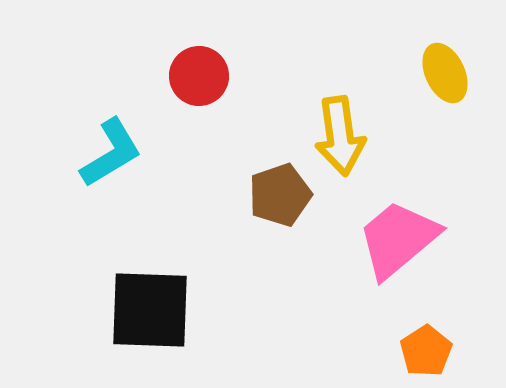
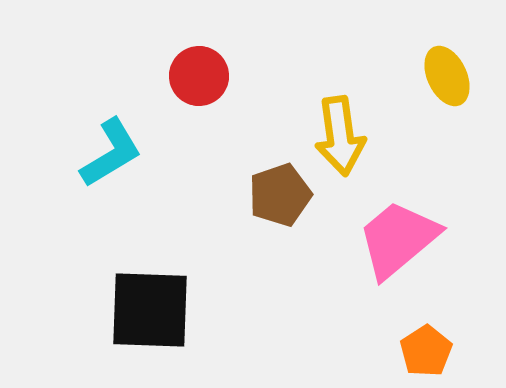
yellow ellipse: moved 2 px right, 3 px down
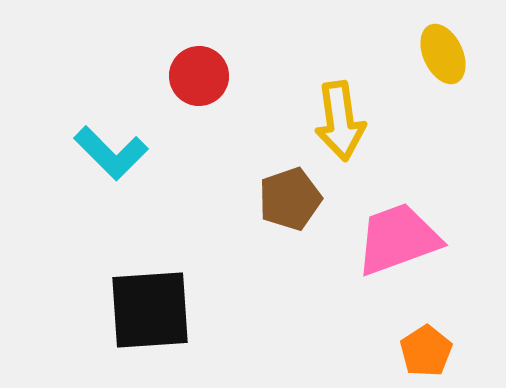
yellow ellipse: moved 4 px left, 22 px up
yellow arrow: moved 15 px up
cyan L-shape: rotated 76 degrees clockwise
brown pentagon: moved 10 px right, 4 px down
pink trapezoid: rotated 20 degrees clockwise
black square: rotated 6 degrees counterclockwise
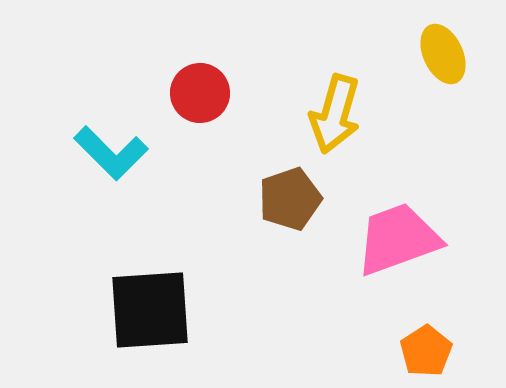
red circle: moved 1 px right, 17 px down
yellow arrow: moved 5 px left, 7 px up; rotated 24 degrees clockwise
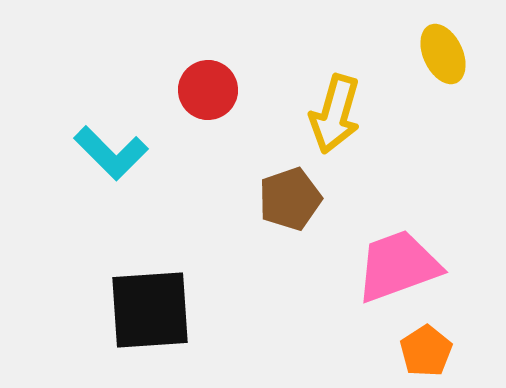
red circle: moved 8 px right, 3 px up
pink trapezoid: moved 27 px down
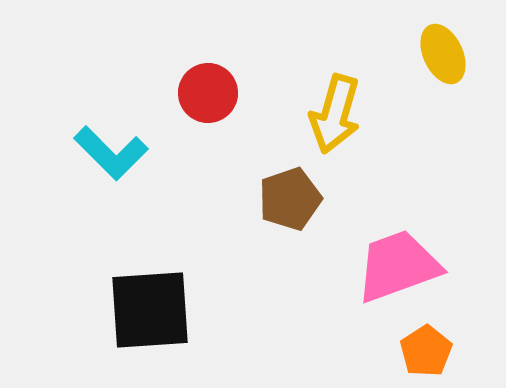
red circle: moved 3 px down
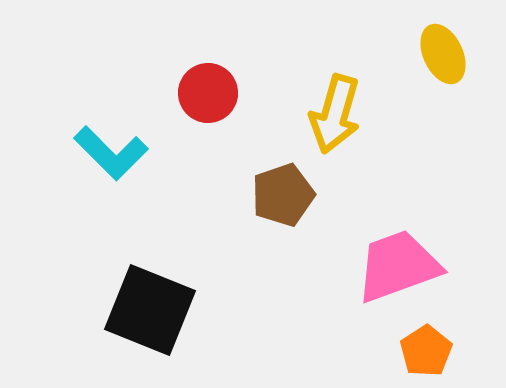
brown pentagon: moved 7 px left, 4 px up
black square: rotated 26 degrees clockwise
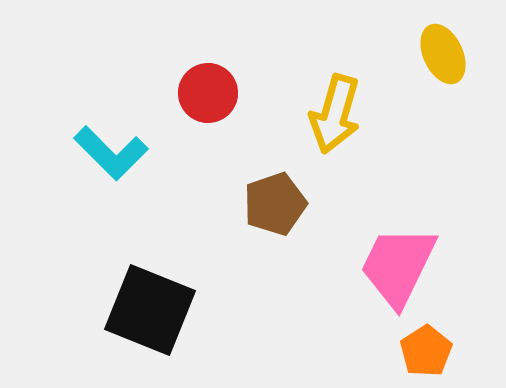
brown pentagon: moved 8 px left, 9 px down
pink trapezoid: rotated 44 degrees counterclockwise
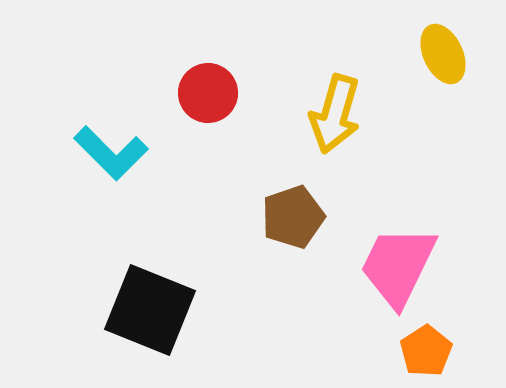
brown pentagon: moved 18 px right, 13 px down
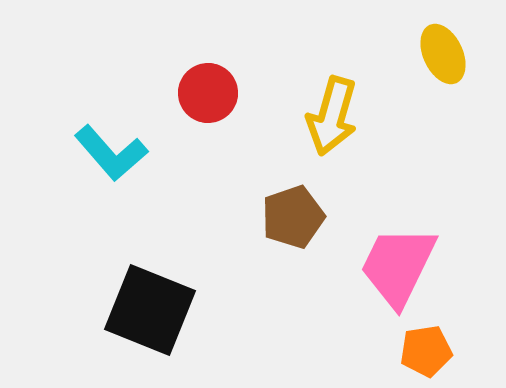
yellow arrow: moved 3 px left, 2 px down
cyan L-shape: rotated 4 degrees clockwise
orange pentagon: rotated 24 degrees clockwise
